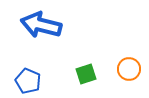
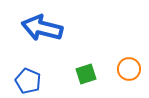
blue arrow: moved 1 px right, 3 px down
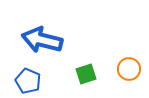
blue arrow: moved 12 px down
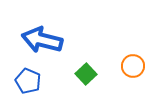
orange circle: moved 4 px right, 3 px up
green square: rotated 25 degrees counterclockwise
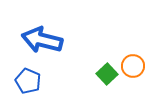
green square: moved 21 px right
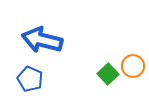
green square: moved 1 px right
blue pentagon: moved 2 px right, 2 px up
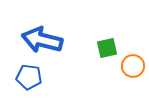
green square: moved 1 px left, 26 px up; rotated 30 degrees clockwise
blue pentagon: moved 1 px left, 2 px up; rotated 15 degrees counterclockwise
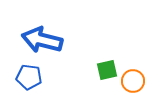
green square: moved 22 px down
orange circle: moved 15 px down
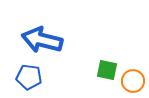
green square: rotated 25 degrees clockwise
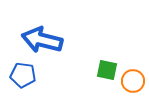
blue pentagon: moved 6 px left, 2 px up
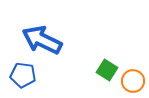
blue arrow: rotated 12 degrees clockwise
green square: rotated 20 degrees clockwise
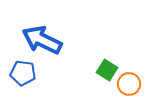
blue pentagon: moved 2 px up
orange circle: moved 4 px left, 3 px down
